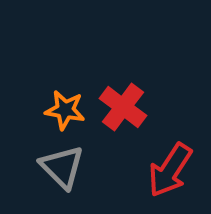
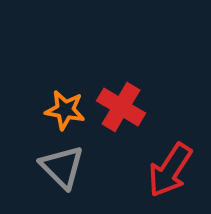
red cross: moved 2 px left; rotated 6 degrees counterclockwise
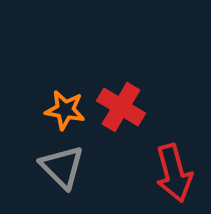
red arrow: moved 4 px right, 3 px down; rotated 48 degrees counterclockwise
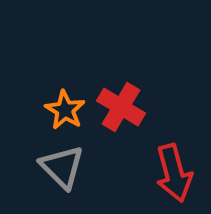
orange star: rotated 21 degrees clockwise
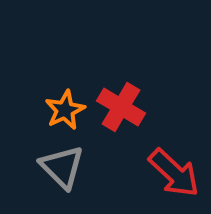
orange star: rotated 15 degrees clockwise
red arrow: rotated 32 degrees counterclockwise
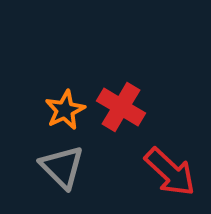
red arrow: moved 4 px left, 1 px up
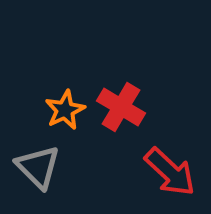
gray triangle: moved 24 px left
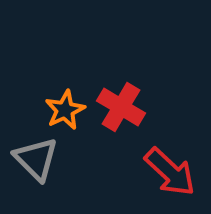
gray triangle: moved 2 px left, 8 px up
